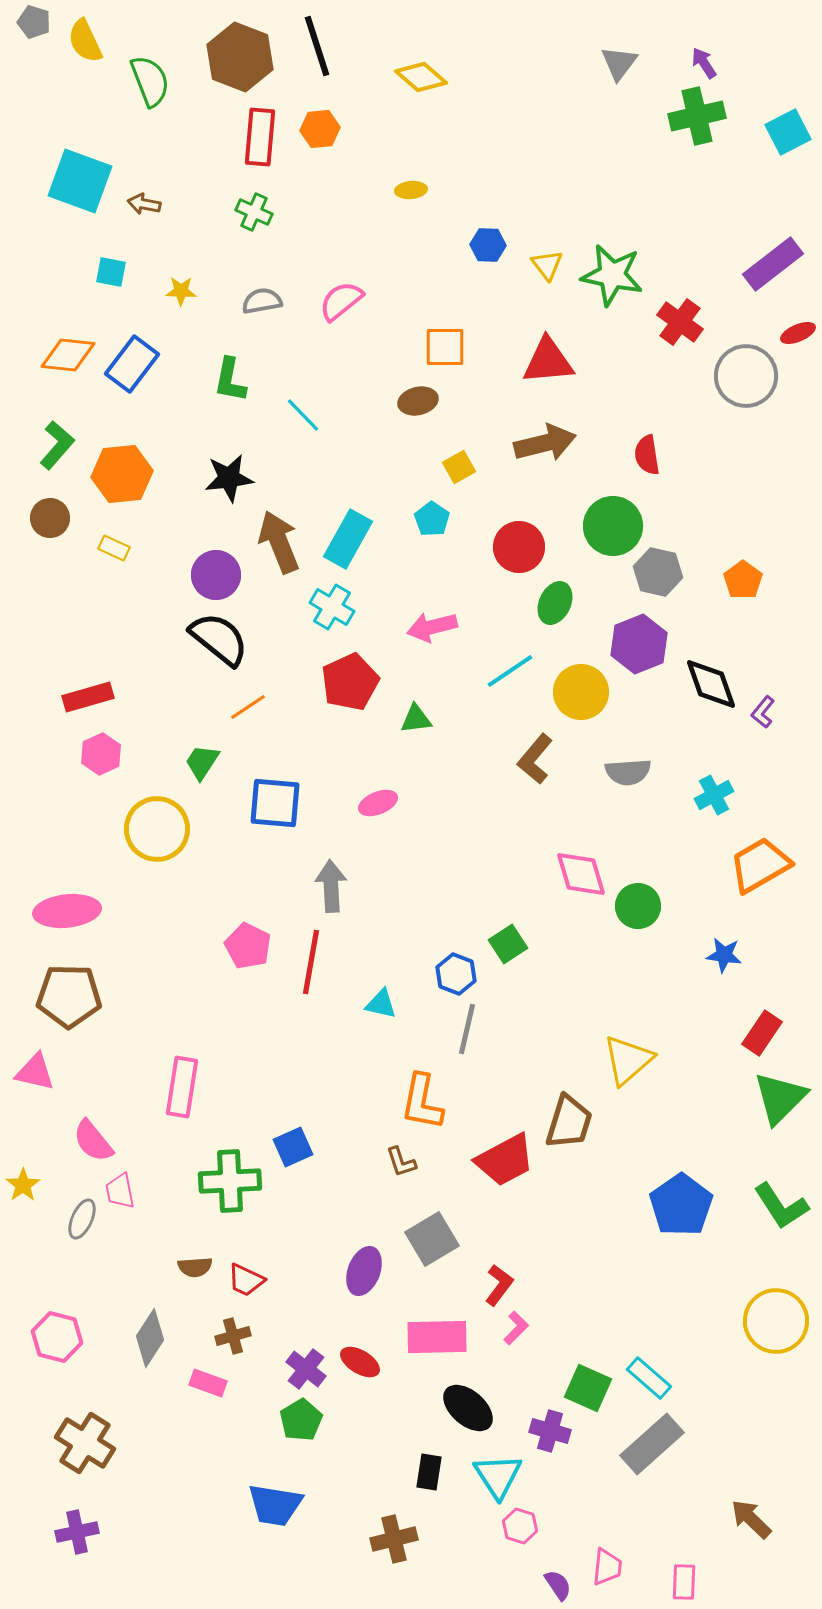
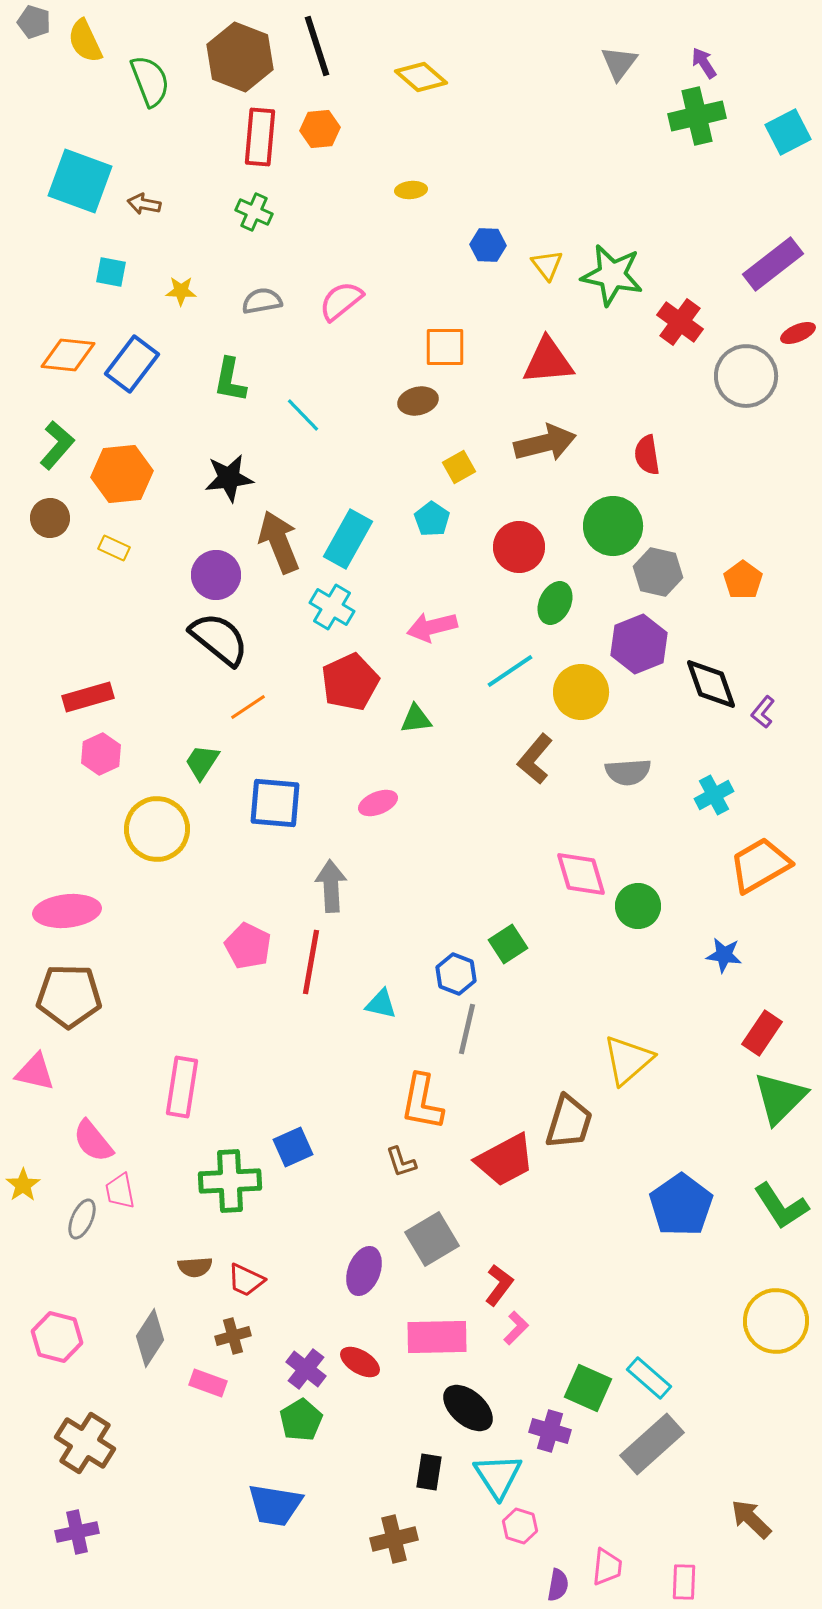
purple semicircle at (558, 1585): rotated 44 degrees clockwise
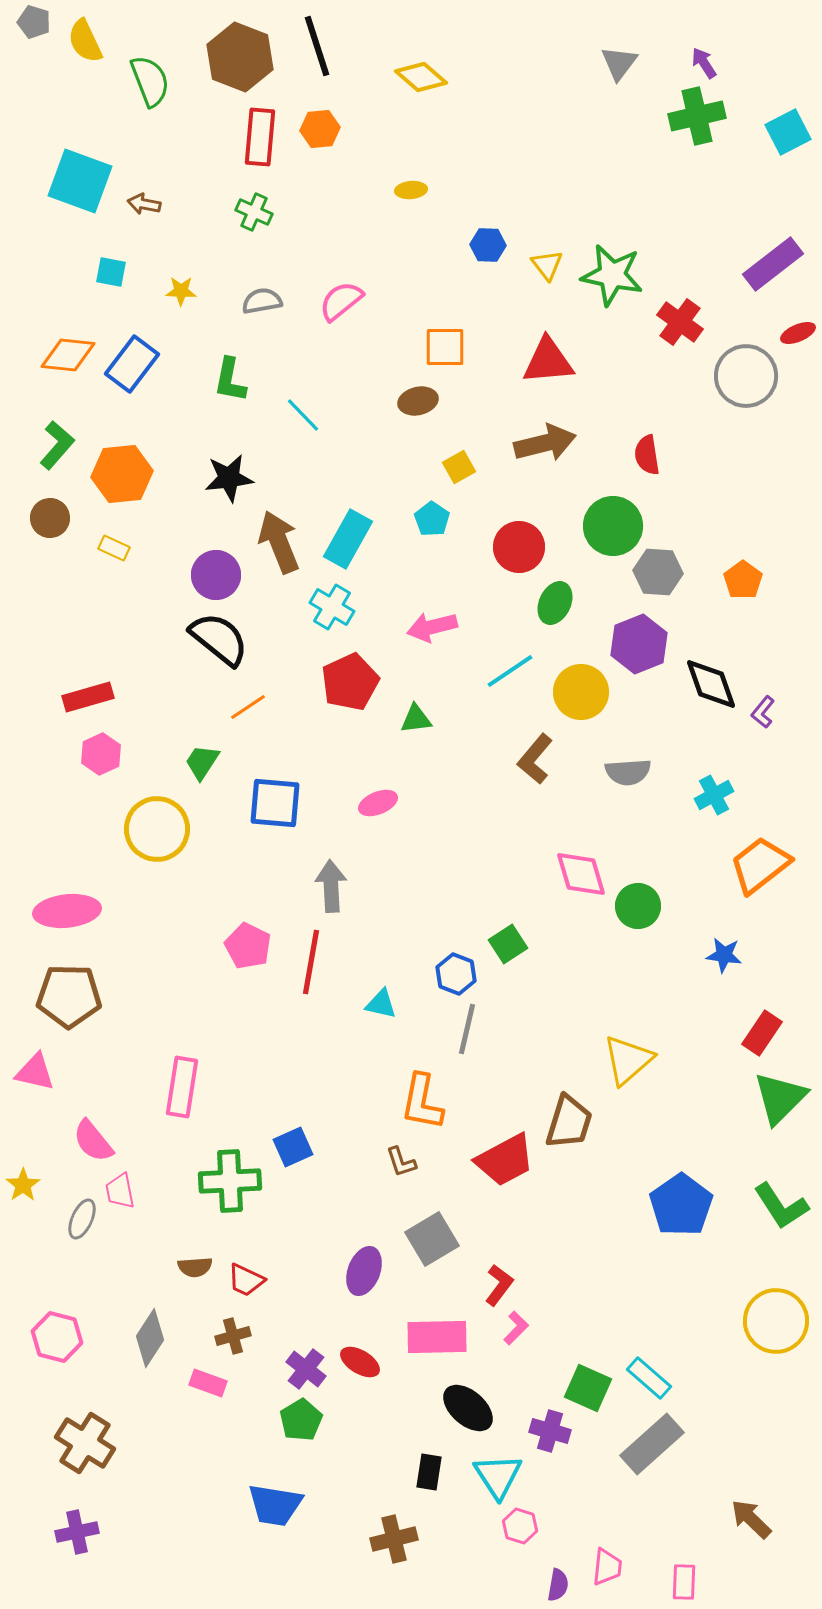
gray hexagon at (658, 572): rotated 9 degrees counterclockwise
orange trapezoid at (760, 865): rotated 8 degrees counterclockwise
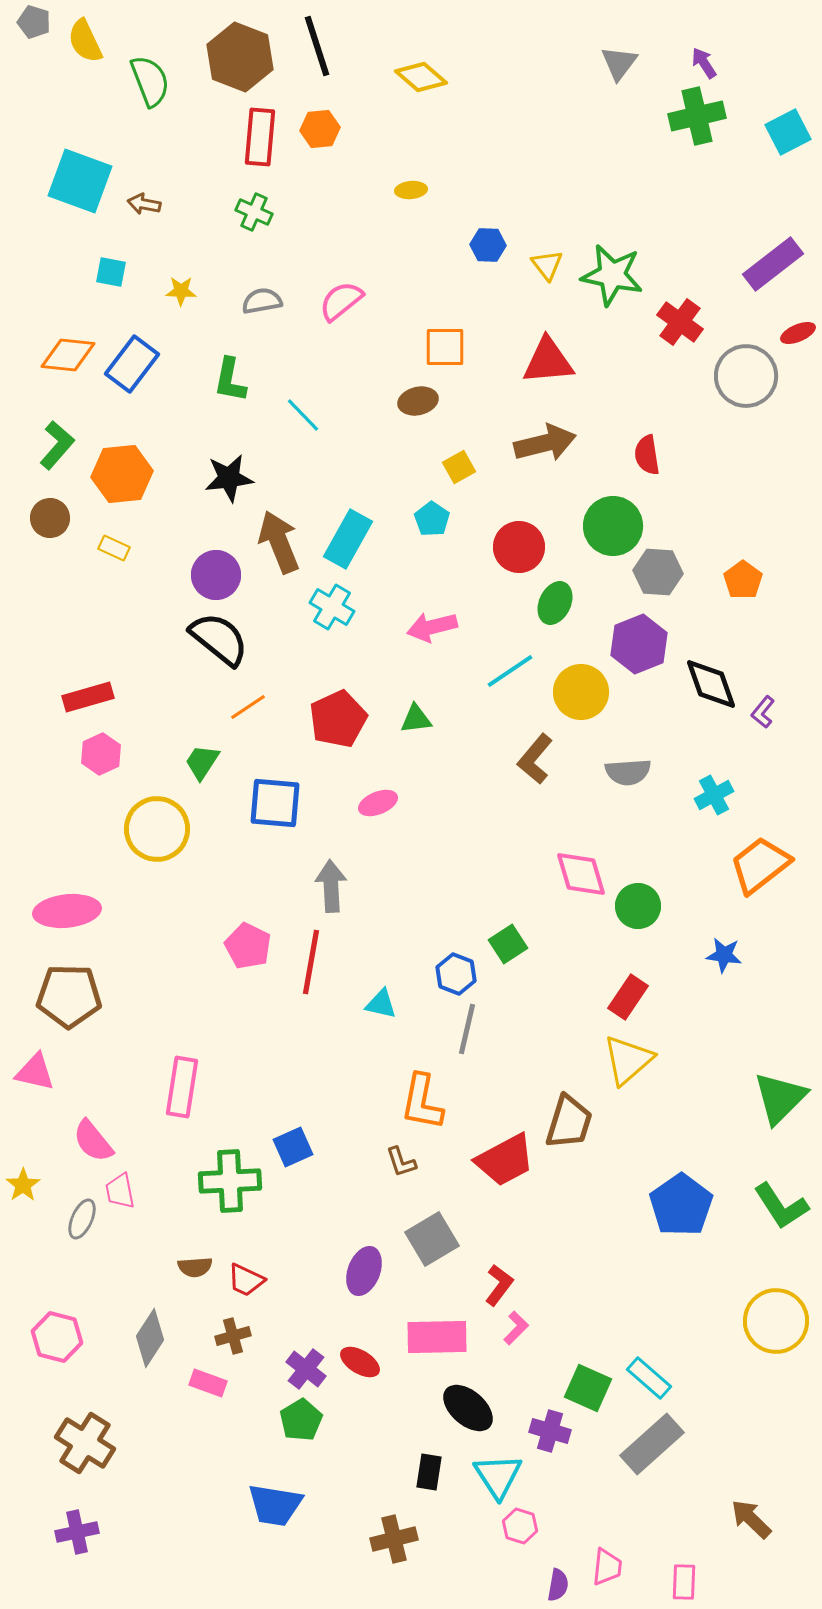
red pentagon at (350, 682): moved 12 px left, 37 px down
red rectangle at (762, 1033): moved 134 px left, 36 px up
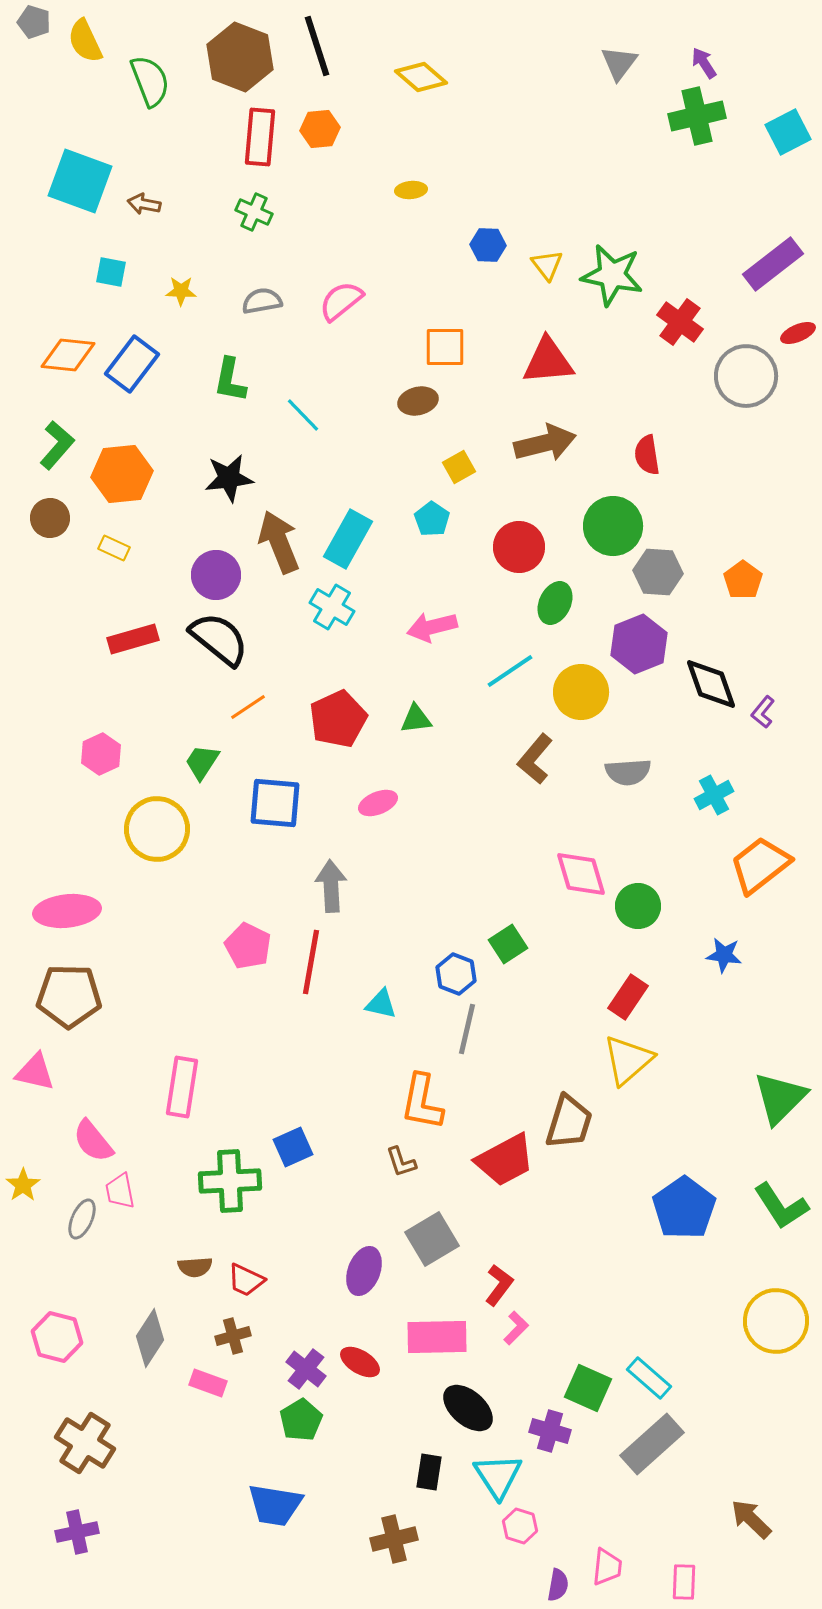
red rectangle at (88, 697): moved 45 px right, 58 px up
blue pentagon at (681, 1205): moved 3 px right, 3 px down
